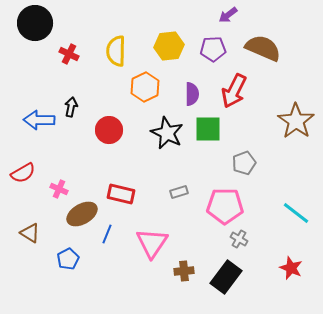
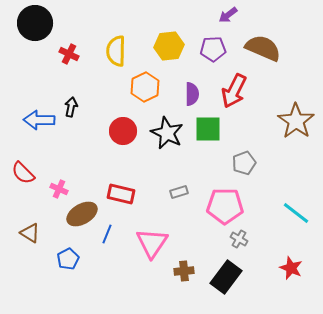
red circle: moved 14 px right, 1 px down
red semicircle: rotated 75 degrees clockwise
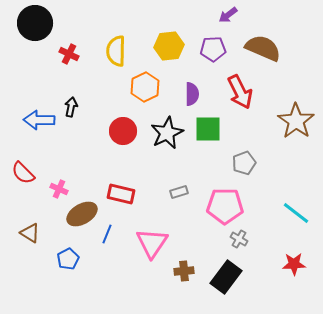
red arrow: moved 6 px right, 1 px down; rotated 52 degrees counterclockwise
black star: rotated 20 degrees clockwise
red star: moved 3 px right, 4 px up; rotated 25 degrees counterclockwise
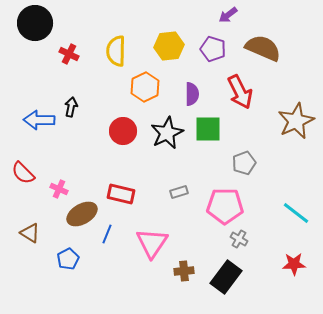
purple pentagon: rotated 20 degrees clockwise
brown star: rotated 12 degrees clockwise
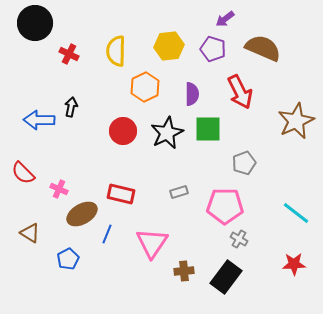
purple arrow: moved 3 px left, 4 px down
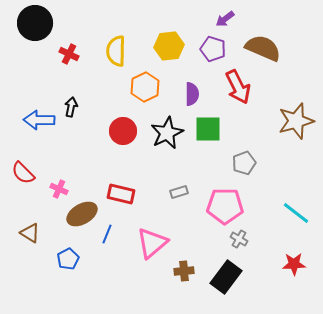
red arrow: moved 2 px left, 5 px up
brown star: rotated 9 degrees clockwise
pink triangle: rotated 16 degrees clockwise
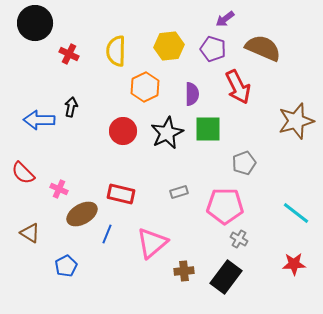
blue pentagon: moved 2 px left, 7 px down
